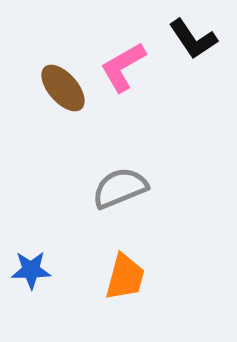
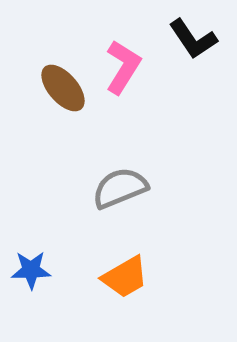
pink L-shape: rotated 152 degrees clockwise
orange trapezoid: rotated 45 degrees clockwise
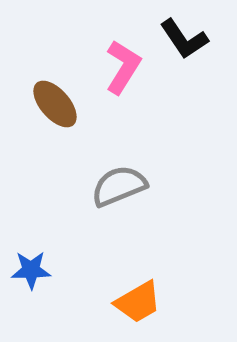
black L-shape: moved 9 px left
brown ellipse: moved 8 px left, 16 px down
gray semicircle: moved 1 px left, 2 px up
orange trapezoid: moved 13 px right, 25 px down
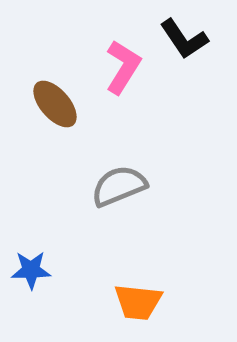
orange trapezoid: rotated 36 degrees clockwise
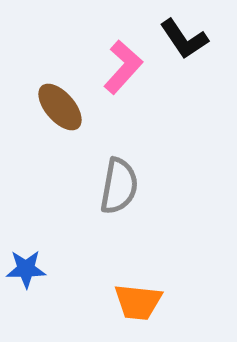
pink L-shape: rotated 10 degrees clockwise
brown ellipse: moved 5 px right, 3 px down
gray semicircle: rotated 122 degrees clockwise
blue star: moved 5 px left, 1 px up
